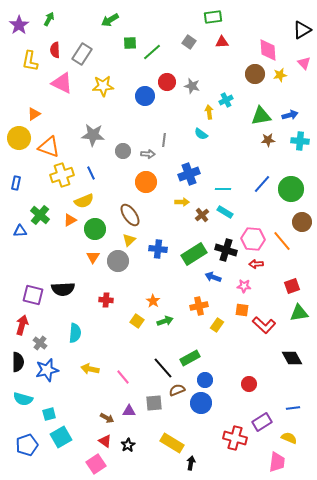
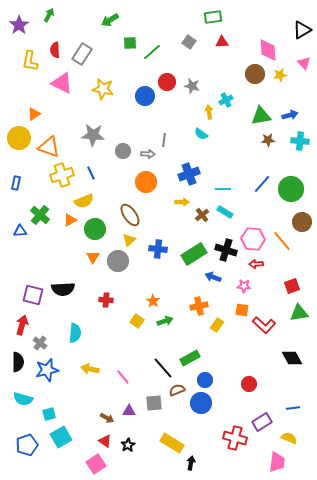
green arrow at (49, 19): moved 4 px up
yellow star at (103, 86): moved 3 px down; rotated 15 degrees clockwise
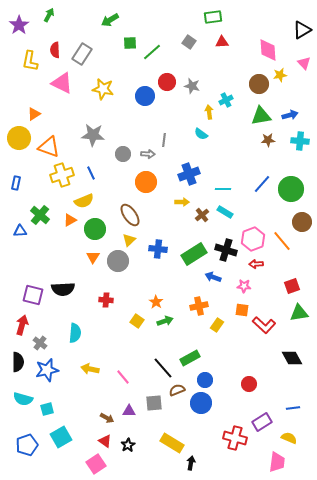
brown circle at (255, 74): moved 4 px right, 10 px down
gray circle at (123, 151): moved 3 px down
pink hexagon at (253, 239): rotated 25 degrees counterclockwise
orange star at (153, 301): moved 3 px right, 1 px down
cyan square at (49, 414): moved 2 px left, 5 px up
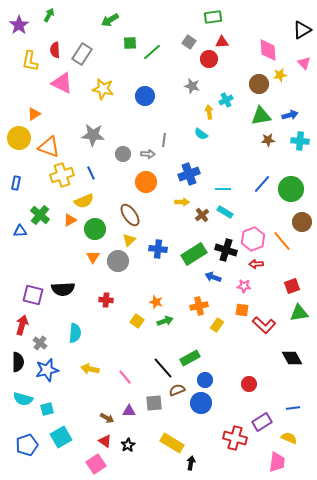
red circle at (167, 82): moved 42 px right, 23 px up
orange star at (156, 302): rotated 16 degrees counterclockwise
pink line at (123, 377): moved 2 px right
